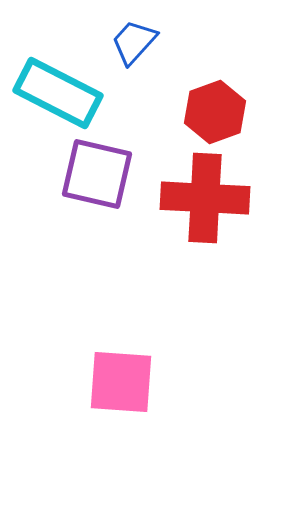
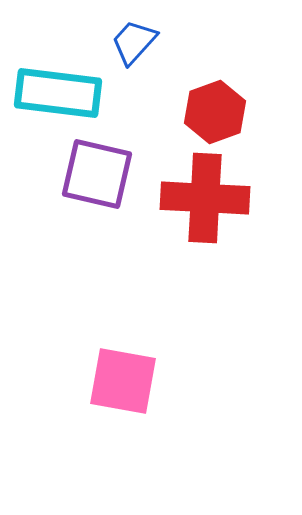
cyan rectangle: rotated 20 degrees counterclockwise
pink square: moved 2 px right, 1 px up; rotated 6 degrees clockwise
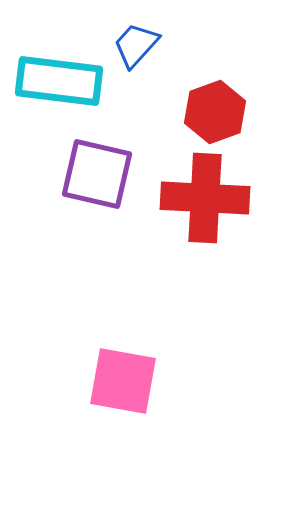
blue trapezoid: moved 2 px right, 3 px down
cyan rectangle: moved 1 px right, 12 px up
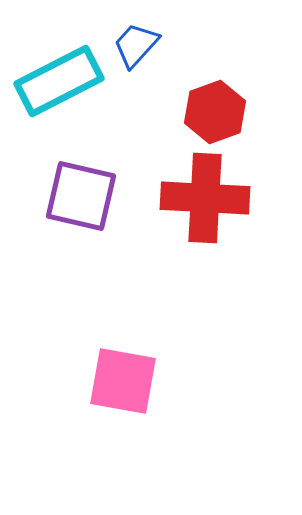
cyan rectangle: rotated 34 degrees counterclockwise
purple square: moved 16 px left, 22 px down
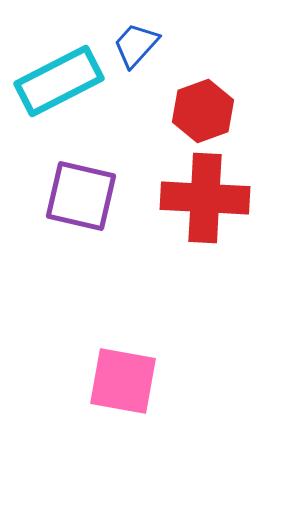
red hexagon: moved 12 px left, 1 px up
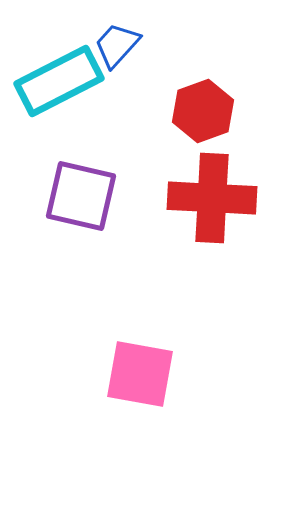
blue trapezoid: moved 19 px left
red cross: moved 7 px right
pink square: moved 17 px right, 7 px up
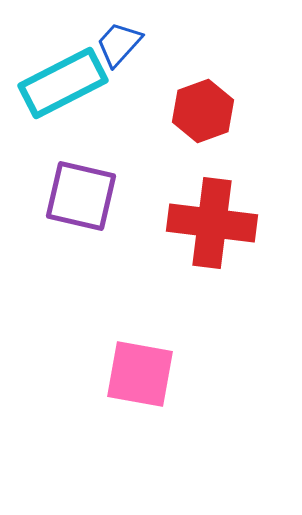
blue trapezoid: moved 2 px right, 1 px up
cyan rectangle: moved 4 px right, 2 px down
red cross: moved 25 px down; rotated 4 degrees clockwise
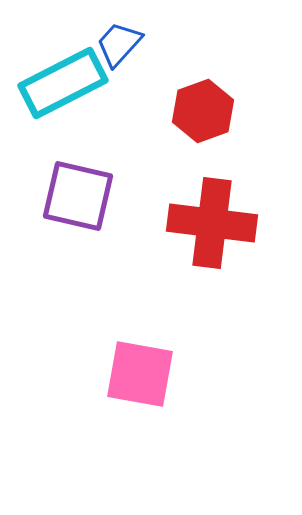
purple square: moved 3 px left
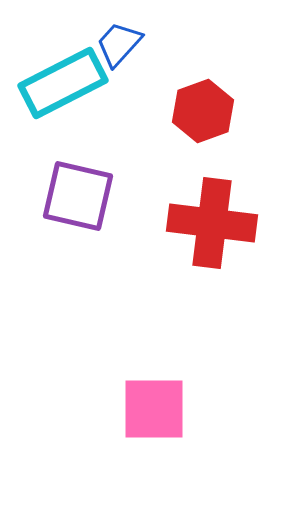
pink square: moved 14 px right, 35 px down; rotated 10 degrees counterclockwise
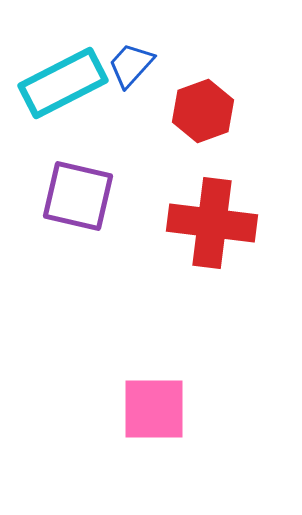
blue trapezoid: moved 12 px right, 21 px down
